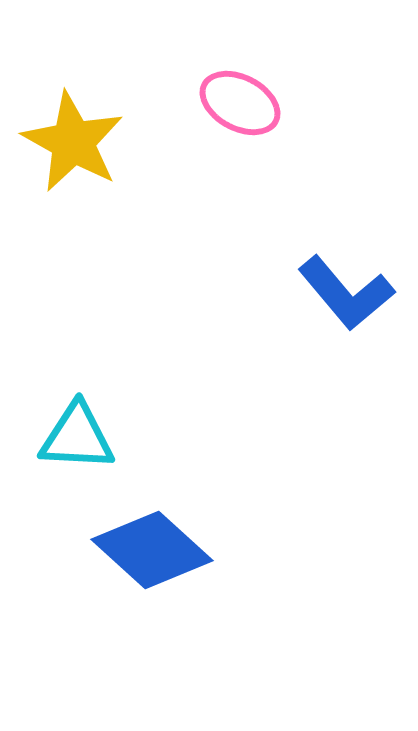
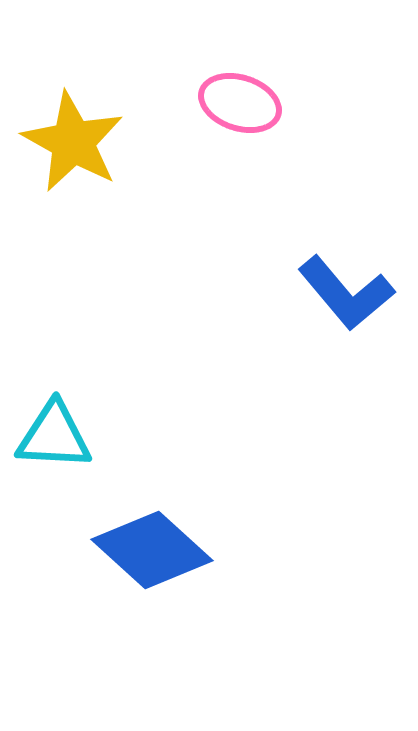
pink ellipse: rotated 10 degrees counterclockwise
cyan triangle: moved 23 px left, 1 px up
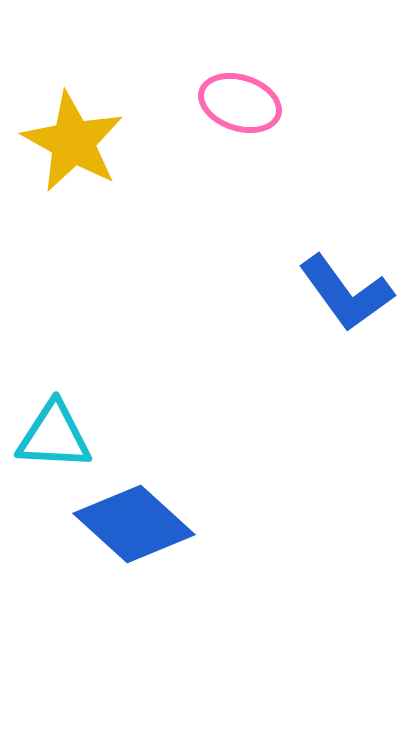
blue L-shape: rotated 4 degrees clockwise
blue diamond: moved 18 px left, 26 px up
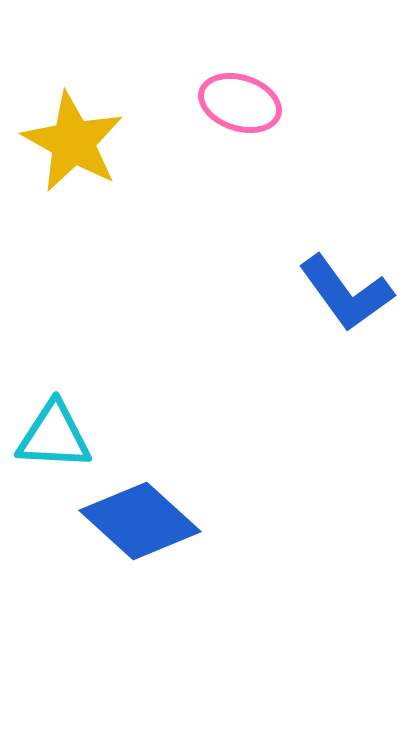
blue diamond: moved 6 px right, 3 px up
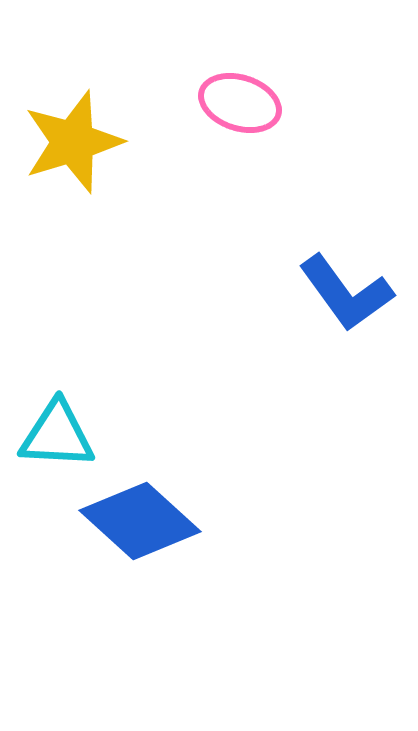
yellow star: rotated 26 degrees clockwise
cyan triangle: moved 3 px right, 1 px up
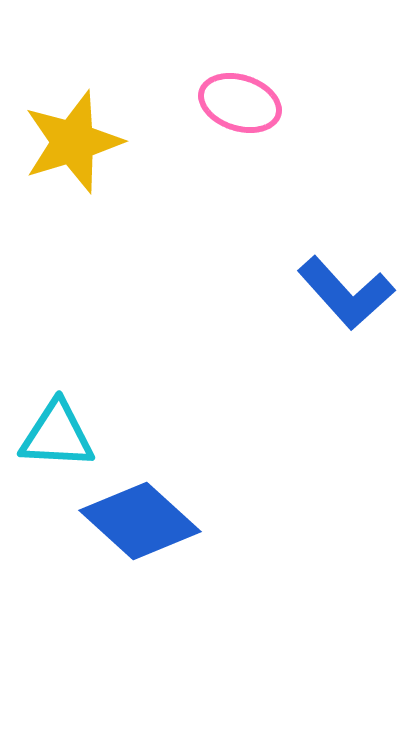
blue L-shape: rotated 6 degrees counterclockwise
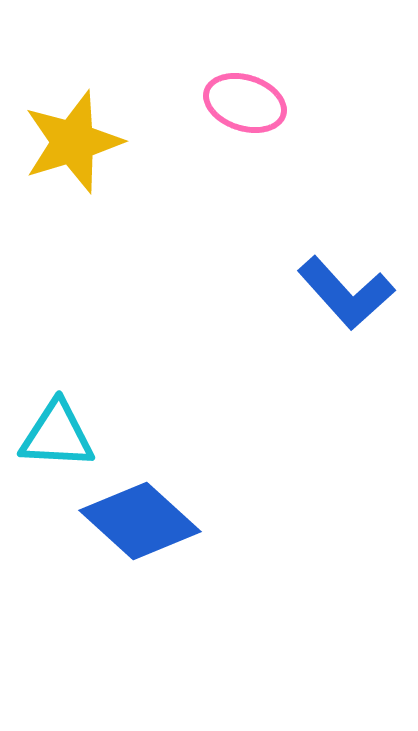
pink ellipse: moved 5 px right
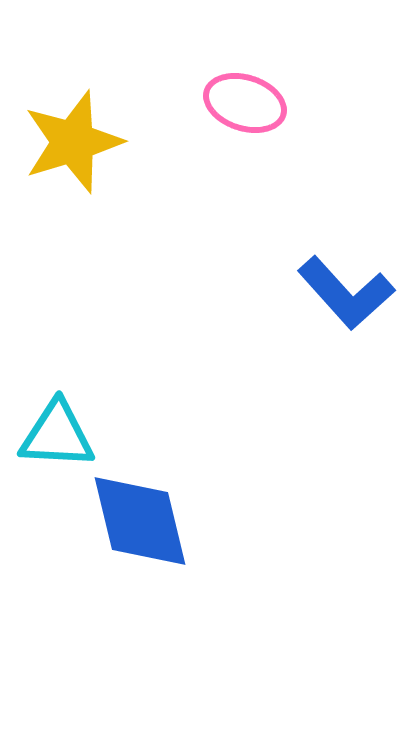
blue diamond: rotated 34 degrees clockwise
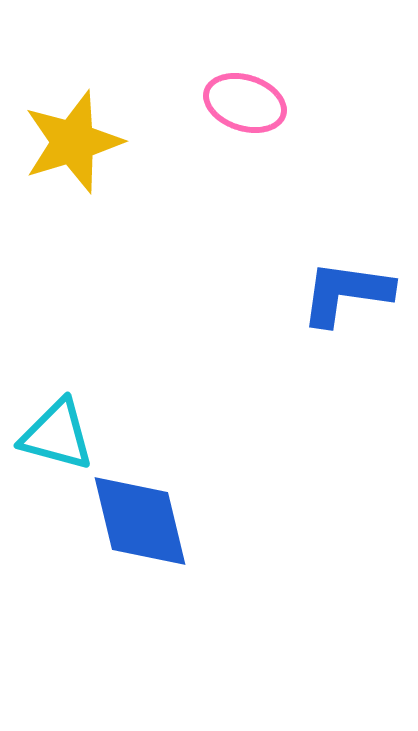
blue L-shape: rotated 140 degrees clockwise
cyan triangle: rotated 12 degrees clockwise
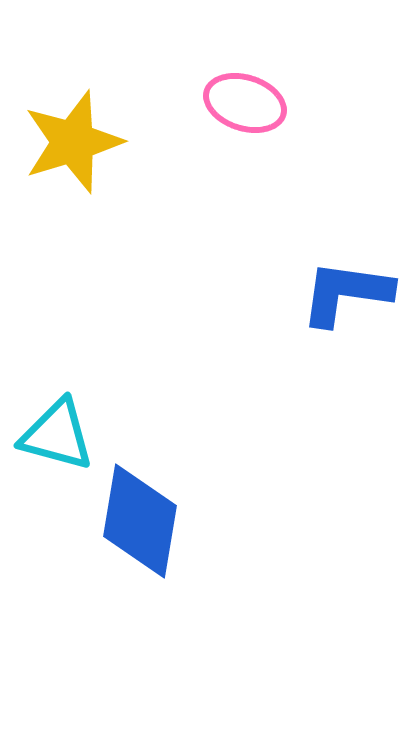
blue diamond: rotated 23 degrees clockwise
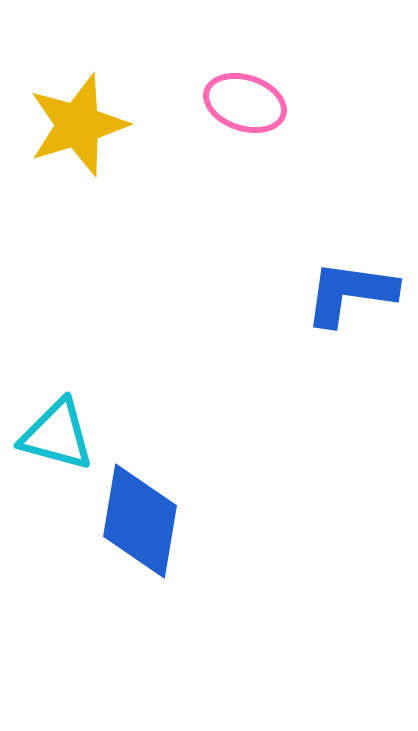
yellow star: moved 5 px right, 17 px up
blue L-shape: moved 4 px right
